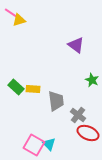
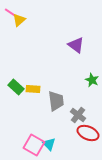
yellow triangle: rotated 24 degrees counterclockwise
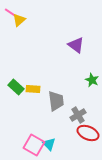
gray cross: rotated 21 degrees clockwise
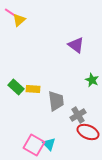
red ellipse: moved 1 px up
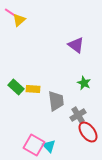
green star: moved 8 px left, 3 px down
red ellipse: rotated 30 degrees clockwise
cyan triangle: moved 2 px down
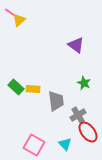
cyan triangle: moved 16 px right, 2 px up
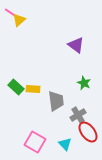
pink square: moved 1 px right, 3 px up
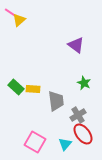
red ellipse: moved 5 px left, 2 px down
cyan triangle: rotated 24 degrees clockwise
